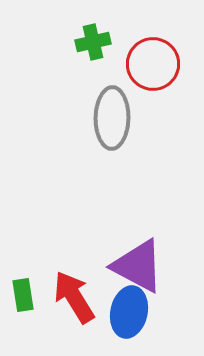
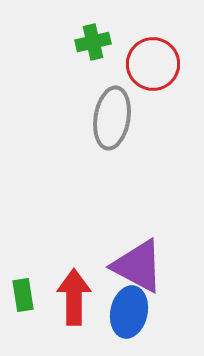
gray ellipse: rotated 8 degrees clockwise
red arrow: rotated 32 degrees clockwise
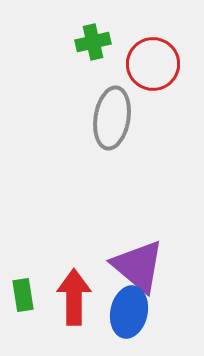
purple triangle: rotated 12 degrees clockwise
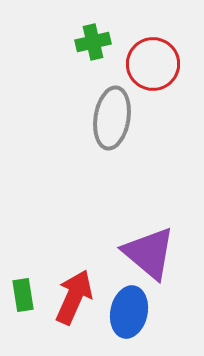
purple triangle: moved 11 px right, 13 px up
red arrow: rotated 24 degrees clockwise
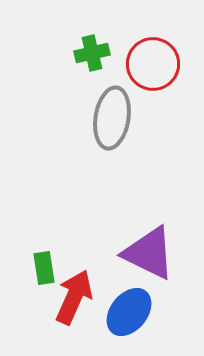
green cross: moved 1 px left, 11 px down
purple triangle: rotated 14 degrees counterclockwise
green rectangle: moved 21 px right, 27 px up
blue ellipse: rotated 27 degrees clockwise
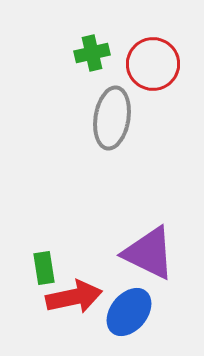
red arrow: rotated 54 degrees clockwise
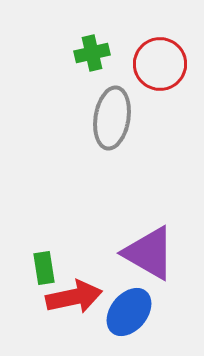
red circle: moved 7 px right
purple triangle: rotated 4 degrees clockwise
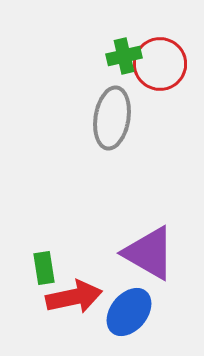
green cross: moved 32 px right, 3 px down
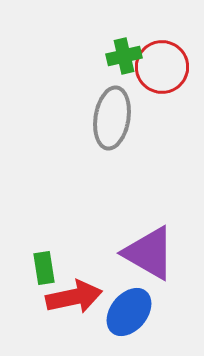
red circle: moved 2 px right, 3 px down
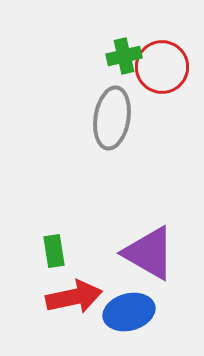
green rectangle: moved 10 px right, 17 px up
blue ellipse: rotated 36 degrees clockwise
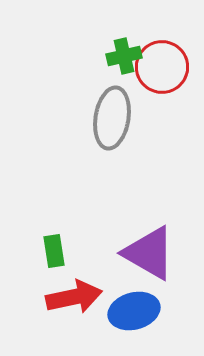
blue ellipse: moved 5 px right, 1 px up
